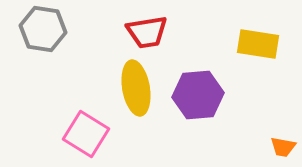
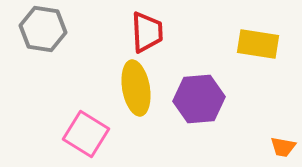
red trapezoid: rotated 84 degrees counterclockwise
purple hexagon: moved 1 px right, 4 px down
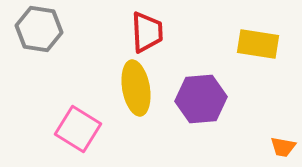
gray hexagon: moved 4 px left
purple hexagon: moved 2 px right
pink square: moved 8 px left, 5 px up
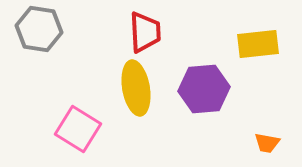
red trapezoid: moved 2 px left
yellow rectangle: rotated 15 degrees counterclockwise
purple hexagon: moved 3 px right, 10 px up
orange trapezoid: moved 16 px left, 4 px up
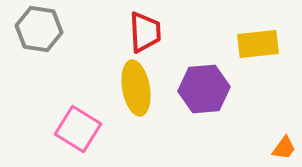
orange trapezoid: moved 17 px right, 5 px down; rotated 64 degrees counterclockwise
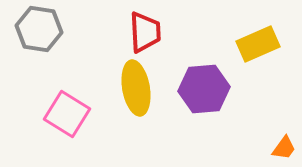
yellow rectangle: rotated 18 degrees counterclockwise
pink square: moved 11 px left, 15 px up
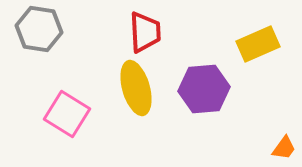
yellow ellipse: rotated 6 degrees counterclockwise
